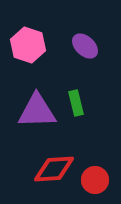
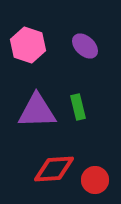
green rectangle: moved 2 px right, 4 px down
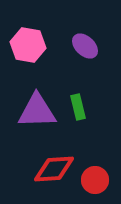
pink hexagon: rotated 8 degrees counterclockwise
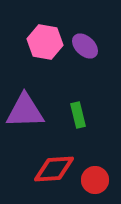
pink hexagon: moved 17 px right, 3 px up
green rectangle: moved 8 px down
purple triangle: moved 12 px left
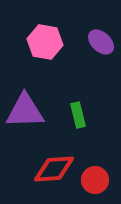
purple ellipse: moved 16 px right, 4 px up
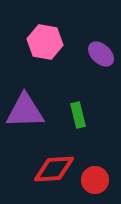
purple ellipse: moved 12 px down
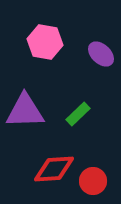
green rectangle: moved 1 px up; rotated 60 degrees clockwise
red circle: moved 2 px left, 1 px down
